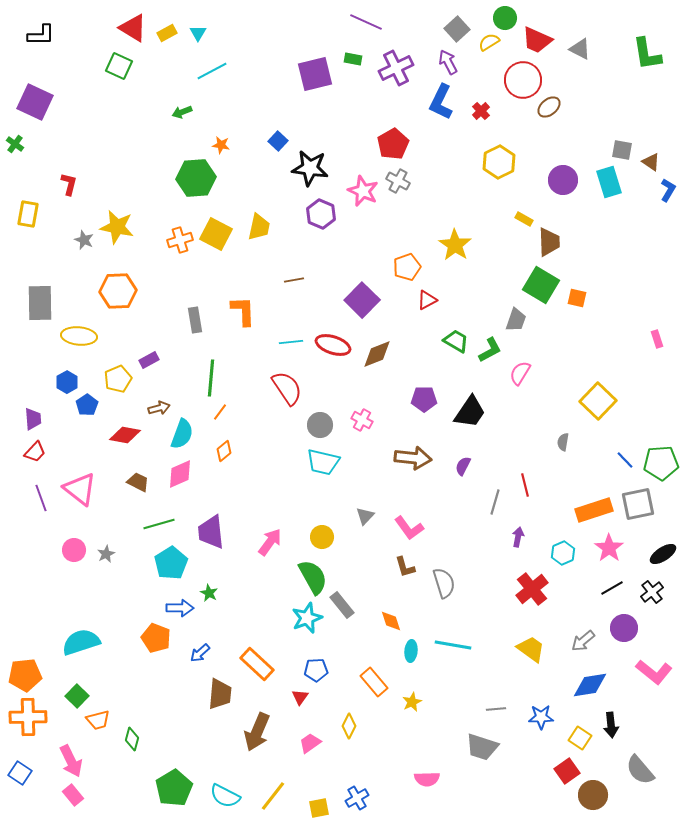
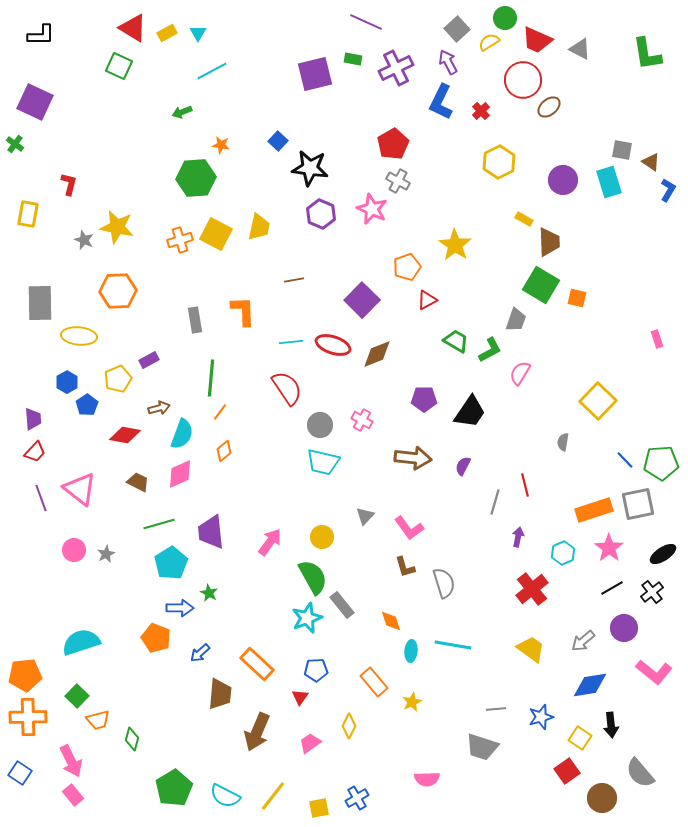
pink star at (363, 191): moved 9 px right, 18 px down
blue star at (541, 717): rotated 15 degrees counterclockwise
gray semicircle at (640, 770): moved 3 px down
brown circle at (593, 795): moved 9 px right, 3 px down
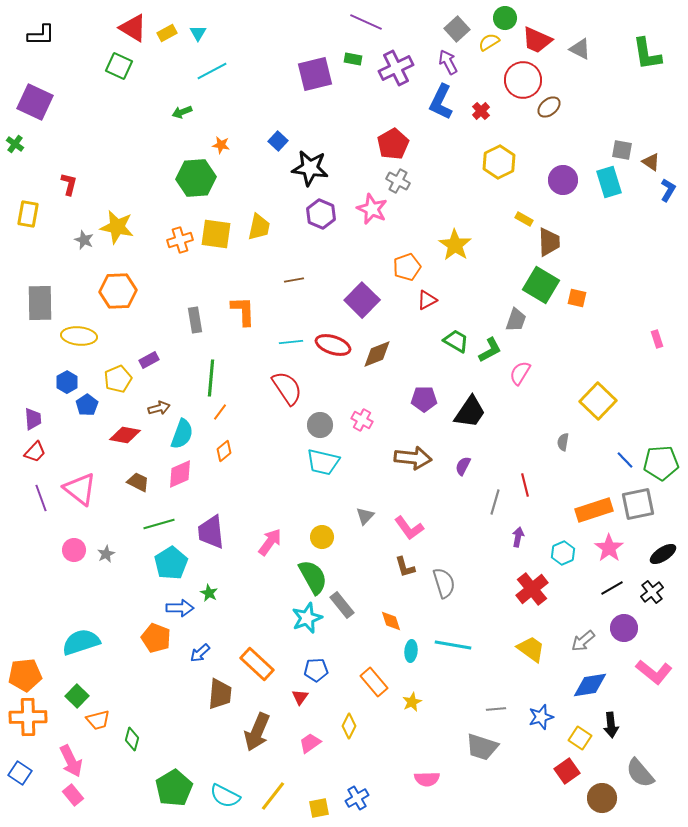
yellow square at (216, 234): rotated 20 degrees counterclockwise
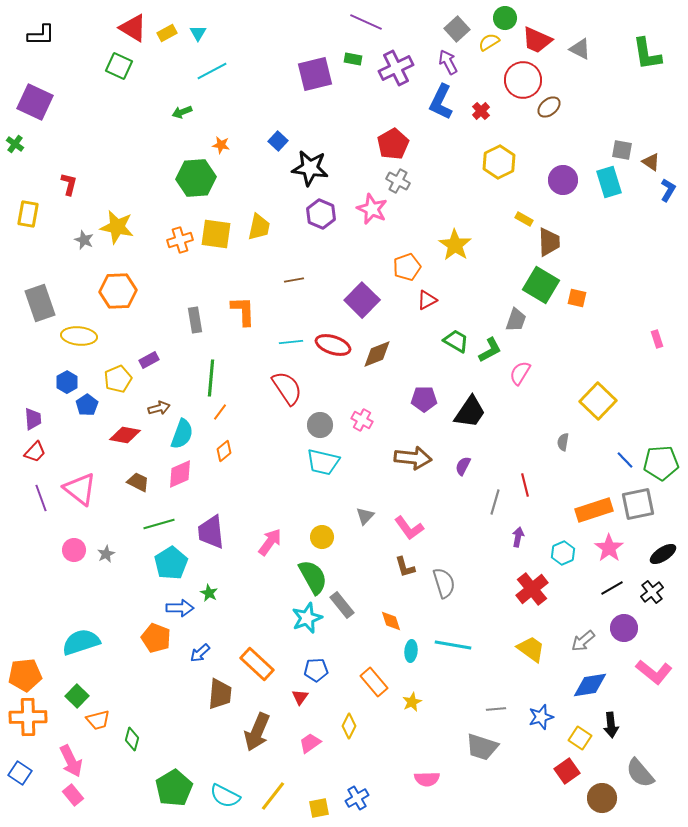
gray rectangle at (40, 303): rotated 18 degrees counterclockwise
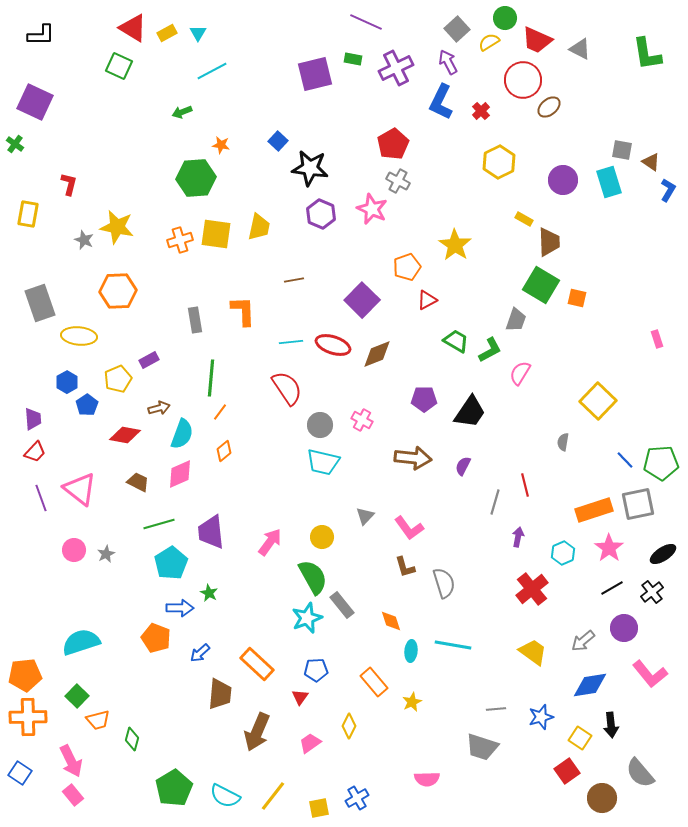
yellow trapezoid at (531, 649): moved 2 px right, 3 px down
pink L-shape at (654, 672): moved 4 px left, 2 px down; rotated 12 degrees clockwise
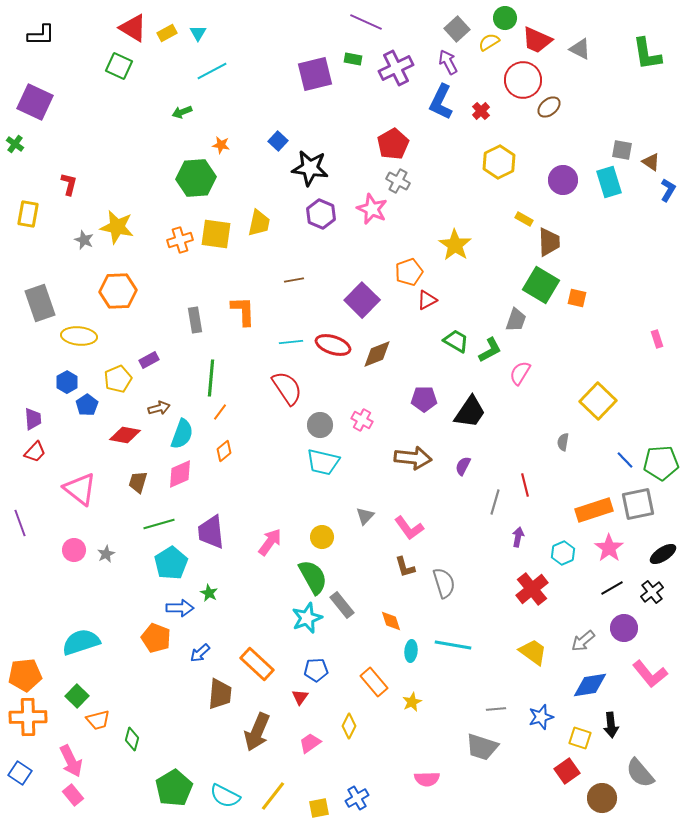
yellow trapezoid at (259, 227): moved 4 px up
orange pentagon at (407, 267): moved 2 px right, 5 px down
brown trapezoid at (138, 482): rotated 100 degrees counterclockwise
purple line at (41, 498): moved 21 px left, 25 px down
yellow square at (580, 738): rotated 15 degrees counterclockwise
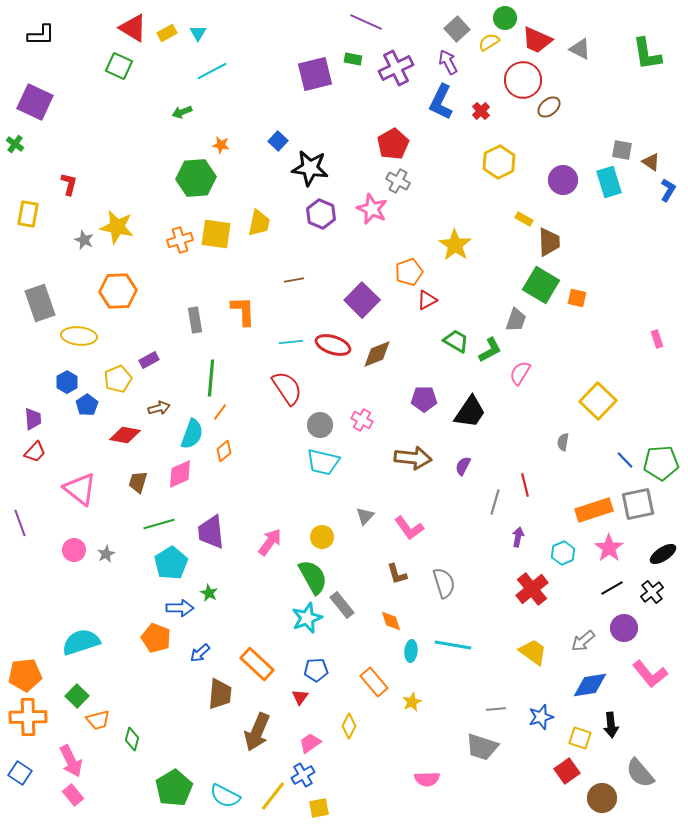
cyan semicircle at (182, 434): moved 10 px right
brown L-shape at (405, 567): moved 8 px left, 7 px down
blue cross at (357, 798): moved 54 px left, 23 px up
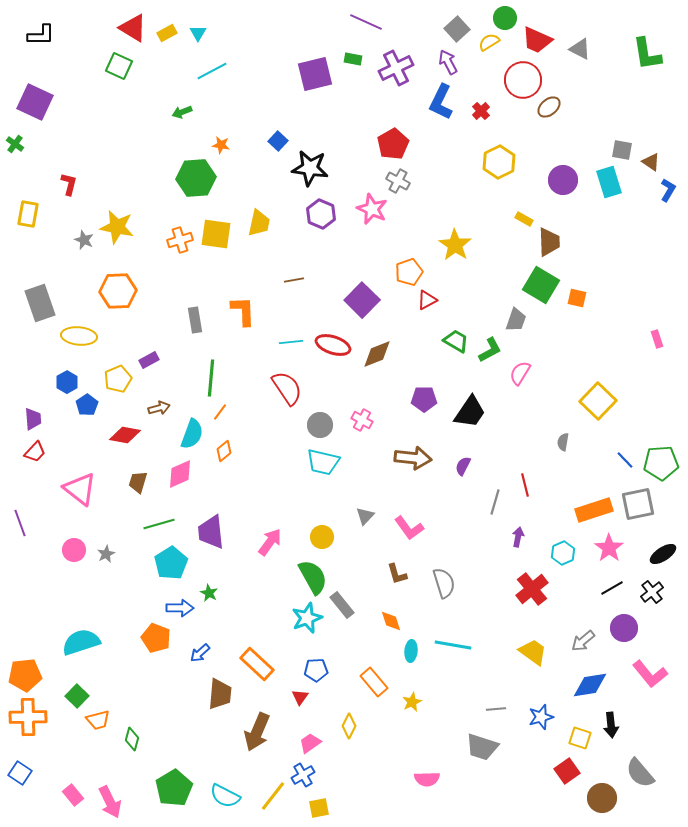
pink arrow at (71, 761): moved 39 px right, 41 px down
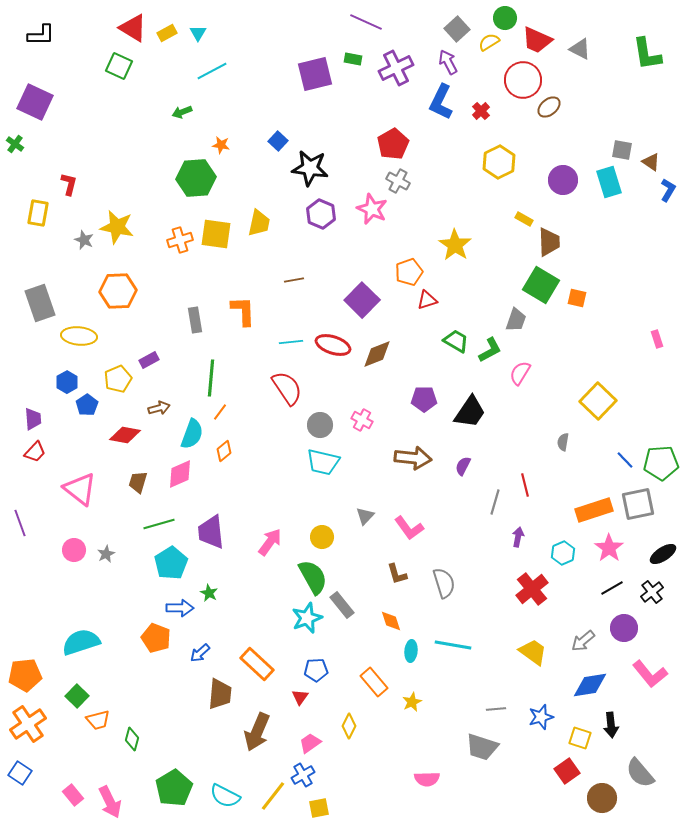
yellow rectangle at (28, 214): moved 10 px right, 1 px up
red triangle at (427, 300): rotated 10 degrees clockwise
orange cross at (28, 717): moved 7 px down; rotated 33 degrees counterclockwise
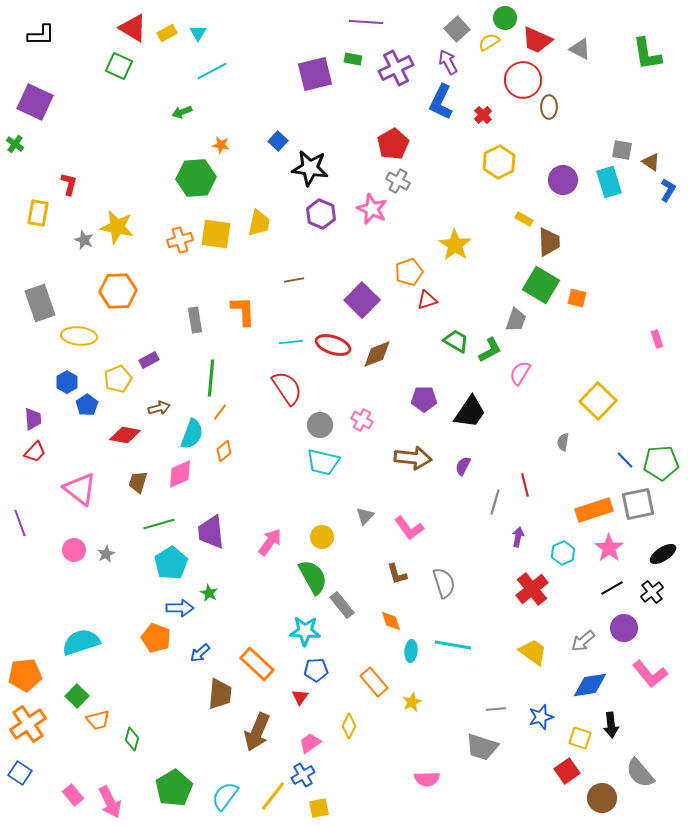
purple line at (366, 22): rotated 20 degrees counterclockwise
brown ellipse at (549, 107): rotated 50 degrees counterclockwise
red cross at (481, 111): moved 2 px right, 4 px down
cyan star at (307, 618): moved 2 px left, 13 px down; rotated 24 degrees clockwise
cyan semicircle at (225, 796): rotated 100 degrees clockwise
